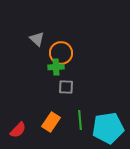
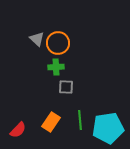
orange circle: moved 3 px left, 10 px up
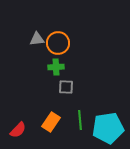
gray triangle: rotated 49 degrees counterclockwise
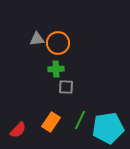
green cross: moved 2 px down
green line: rotated 30 degrees clockwise
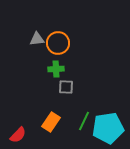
green line: moved 4 px right, 1 px down
red semicircle: moved 5 px down
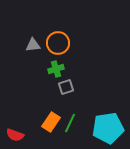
gray triangle: moved 4 px left, 6 px down
green cross: rotated 14 degrees counterclockwise
gray square: rotated 21 degrees counterclockwise
green line: moved 14 px left, 2 px down
red semicircle: moved 3 px left; rotated 66 degrees clockwise
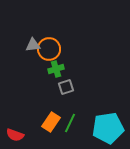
orange circle: moved 9 px left, 6 px down
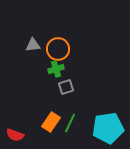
orange circle: moved 9 px right
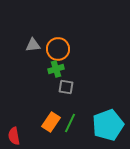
gray square: rotated 28 degrees clockwise
cyan pentagon: moved 3 px up; rotated 12 degrees counterclockwise
red semicircle: moved 1 px left, 1 px down; rotated 60 degrees clockwise
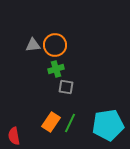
orange circle: moved 3 px left, 4 px up
cyan pentagon: rotated 12 degrees clockwise
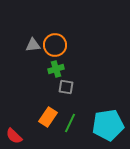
orange rectangle: moved 3 px left, 5 px up
red semicircle: rotated 36 degrees counterclockwise
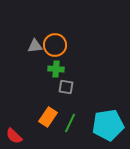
gray triangle: moved 2 px right, 1 px down
green cross: rotated 21 degrees clockwise
